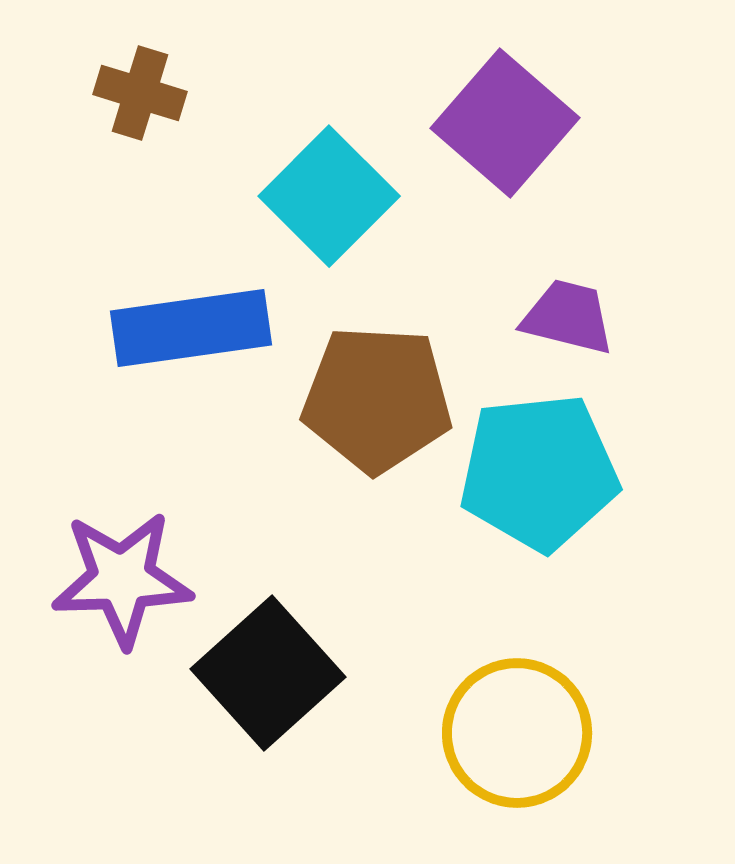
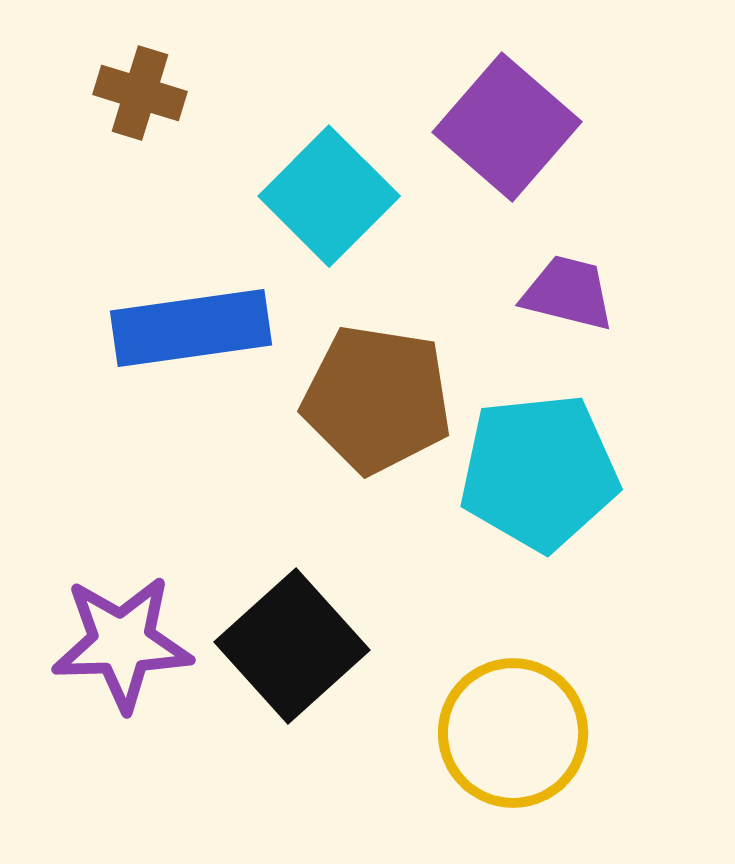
purple square: moved 2 px right, 4 px down
purple trapezoid: moved 24 px up
brown pentagon: rotated 6 degrees clockwise
purple star: moved 64 px down
black square: moved 24 px right, 27 px up
yellow circle: moved 4 px left
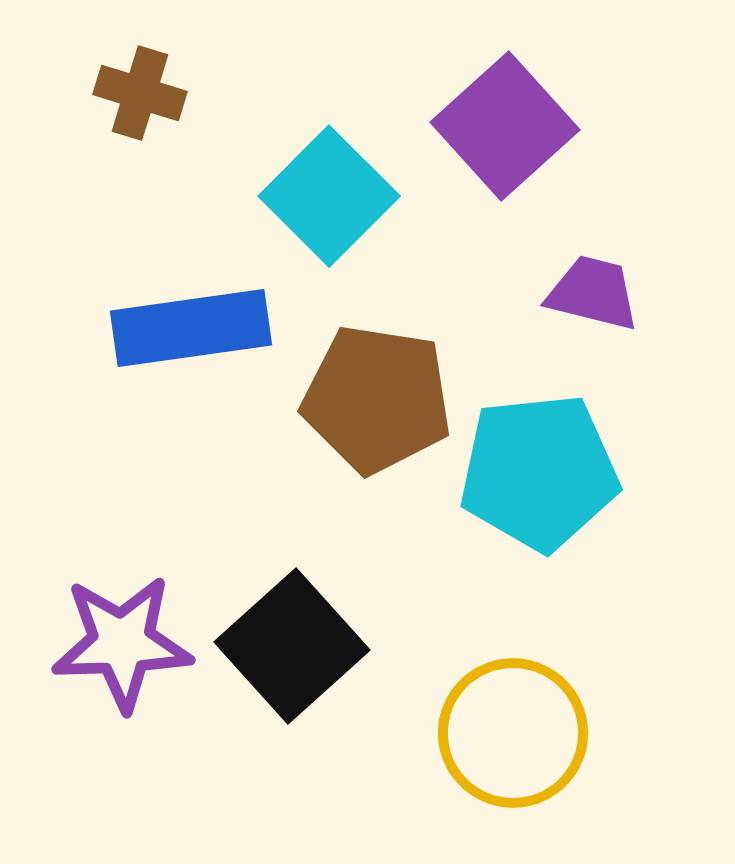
purple square: moved 2 px left, 1 px up; rotated 7 degrees clockwise
purple trapezoid: moved 25 px right
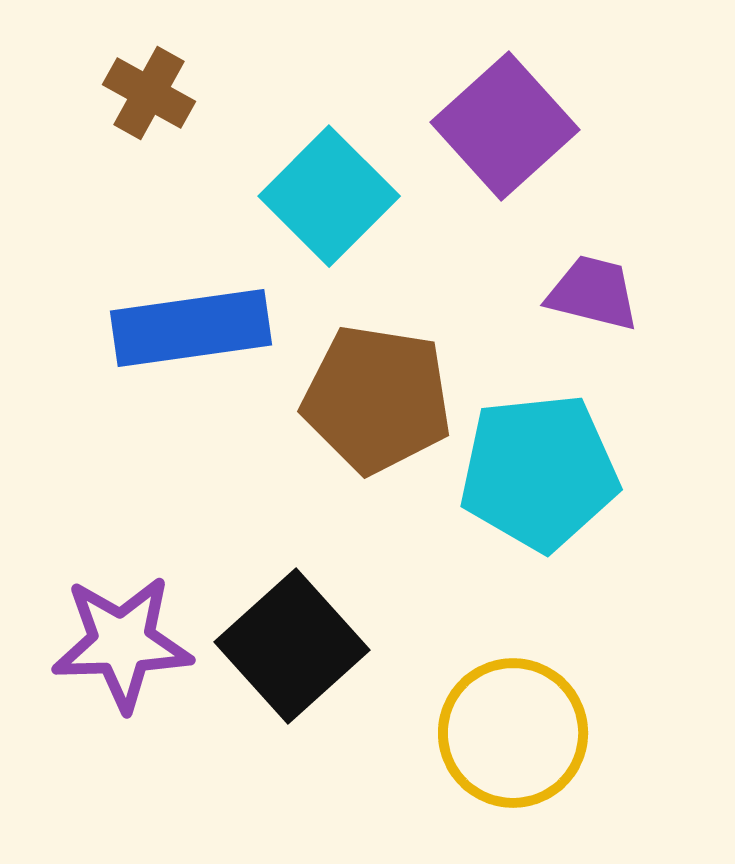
brown cross: moved 9 px right; rotated 12 degrees clockwise
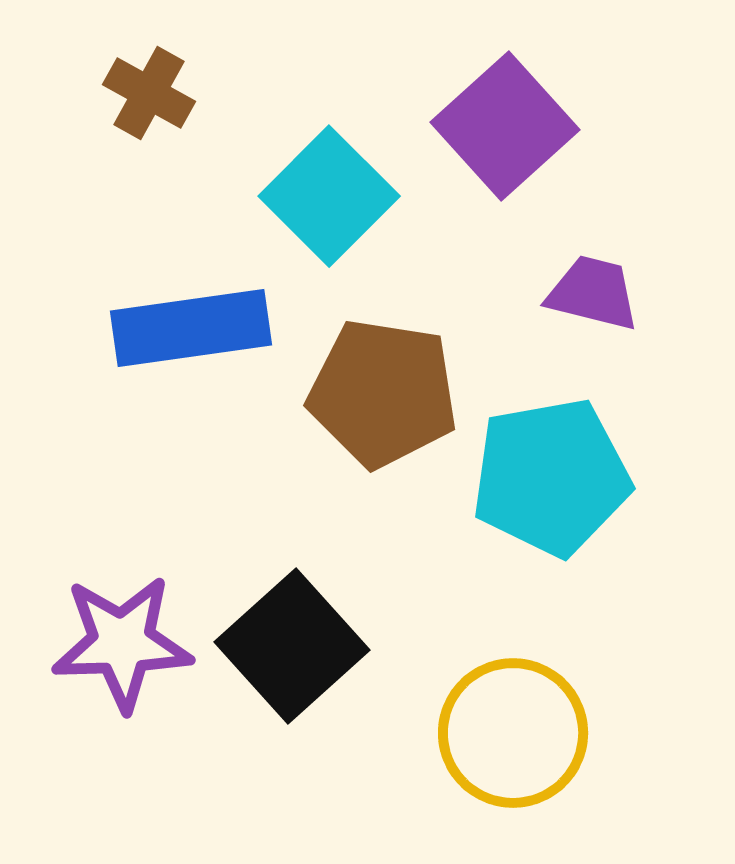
brown pentagon: moved 6 px right, 6 px up
cyan pentagon: moved 12 px right, 5 px down; rotated 4 degrees counterclockwise
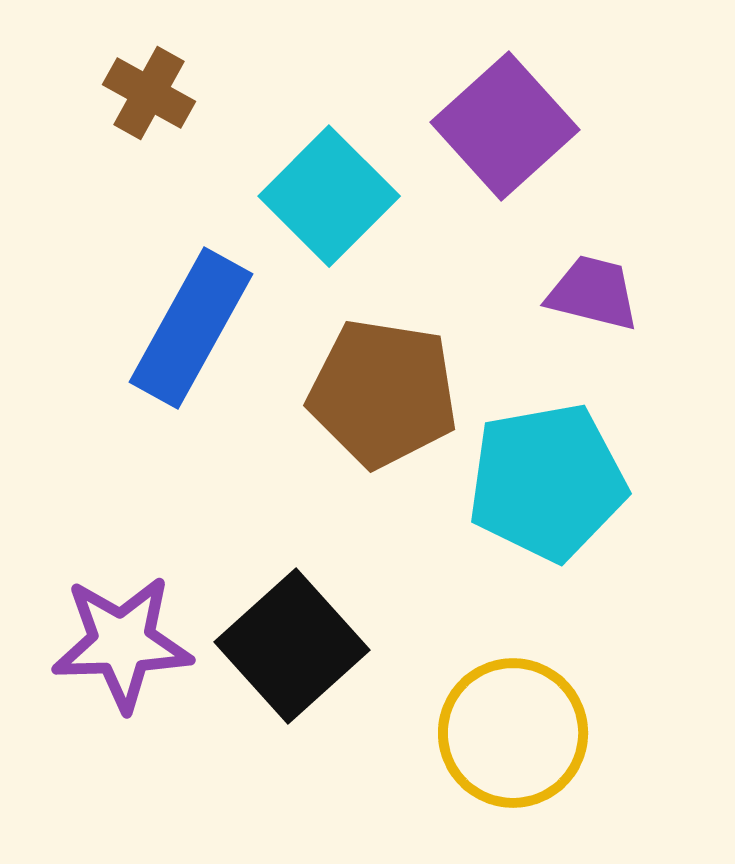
blue rectangle: rotated 53 degrees counterclockwise
cyan pentagon: moved 4 px left, 5 px down
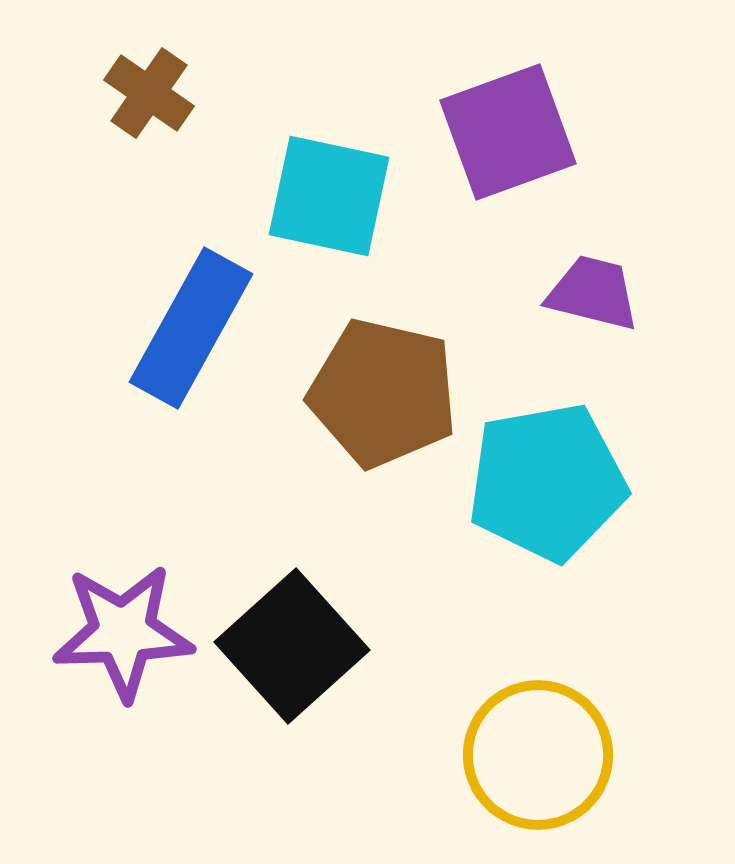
brown cross: rotated 6 degrees clockwise
purple square: moved 3 px right, 6 px down; rotated 22 degrees clockwise
cyan square: rotated 33 degrees counterclockwise
brown pentagon: rotated 4 degrees clockwise
purple star: moved 1 px right, 11 px up
yellow circle: moved 25 px right, 22 px down
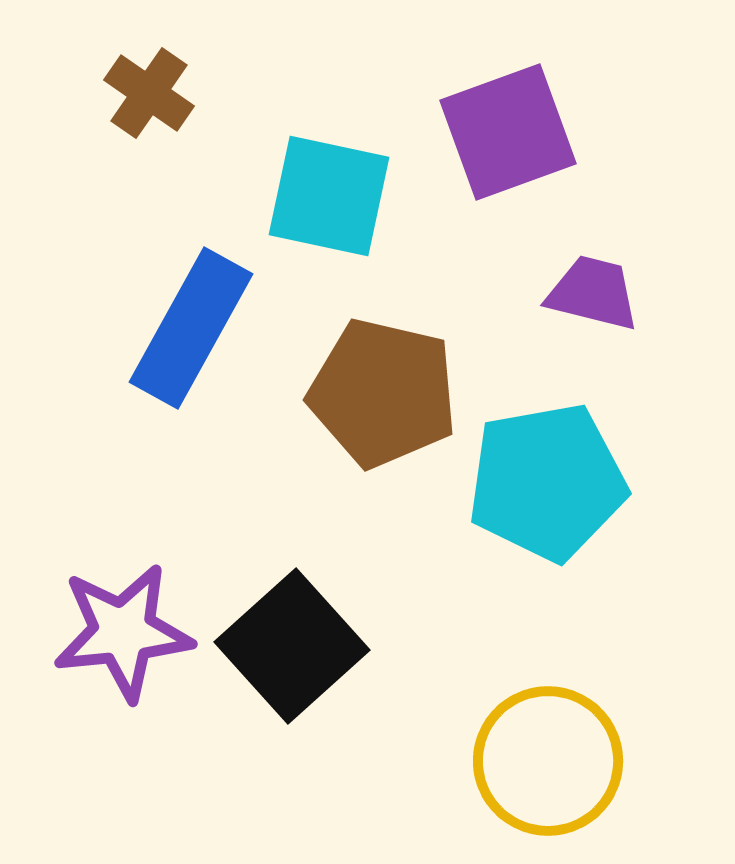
purple star: rotated 4 degrees counterclockwise
yellow circle: moved 10 px right, 6 px down
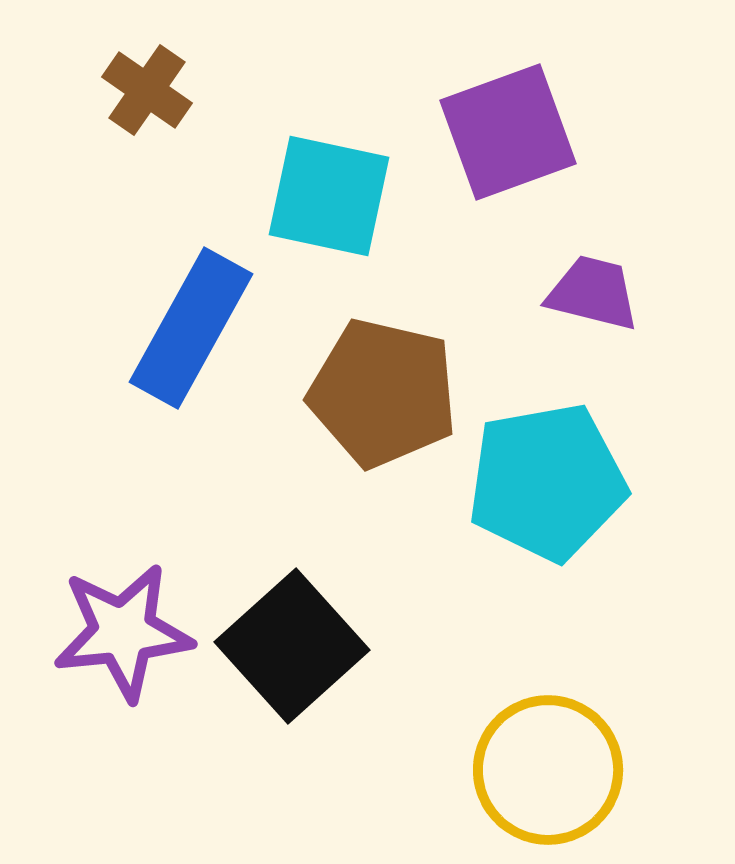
brown cross: moved 2 px left, 3 px up
yellow circle: moved 9 px down
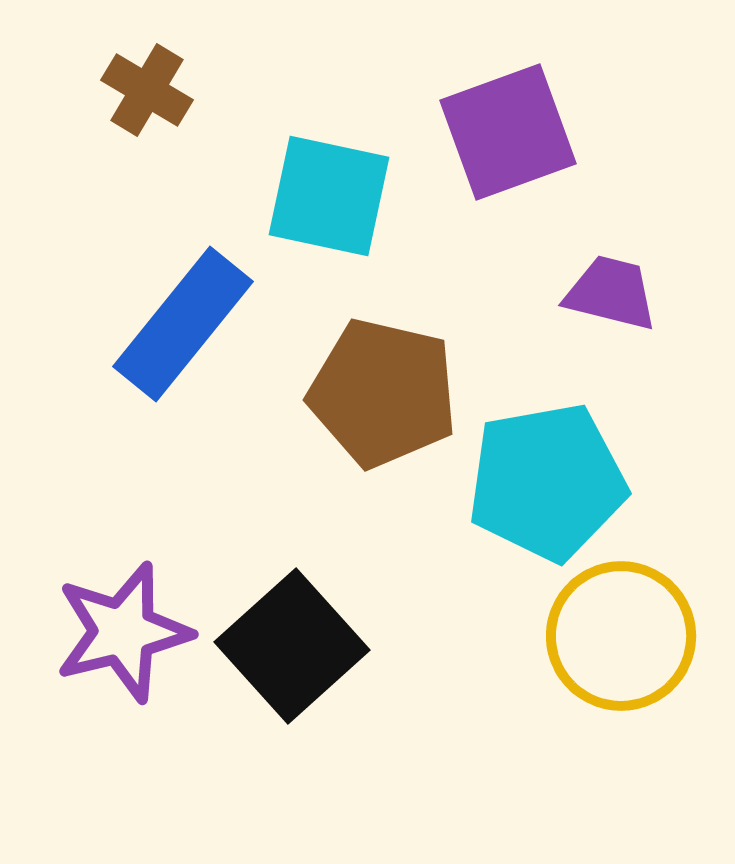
brown cross: rotated 4 degrees counterclockwise
purple trapezoid: moved 18 px right
blue rectangle: moved 8 px left, 4 px up; rotated 10 degrees clockwise
purple star: rotated 8 degrees counterclockwise
yellow circle: moved 73 px right, 134 px up
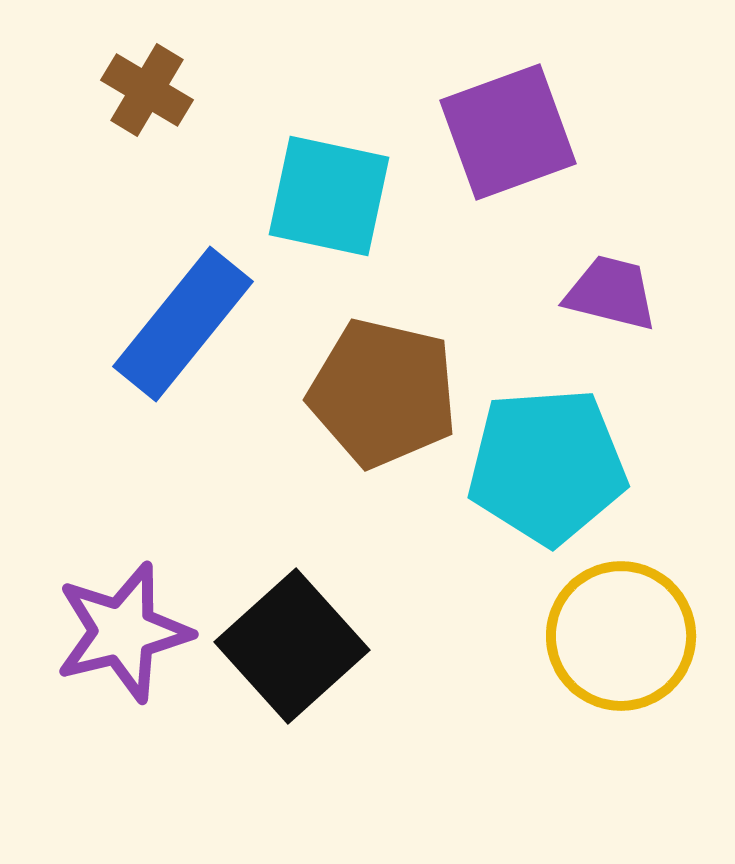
cyan pentagon: moved 16 px up; rotated 6 degrees clockwise
